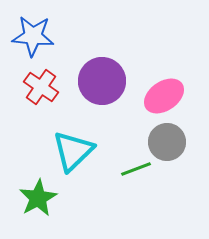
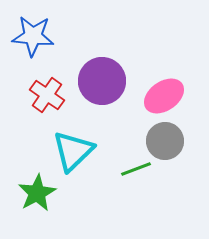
red cross: moved 6 px right, 8 px down
gray circle: moved 2 px left, 1 px up
green star: moved 1 px left, 5 px up
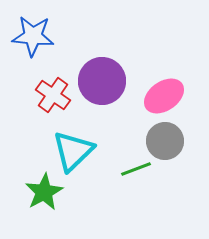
red cross: moved 6 px right
green star: moved 7 px right, 1 px up
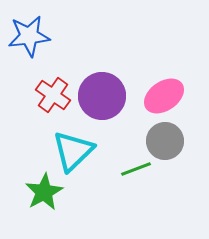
blue star: moved 4 px left; rotated 12 degrees counterclockwise
purple circle: moved 15 px down
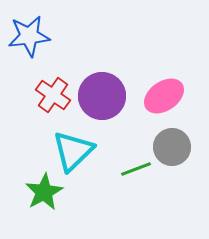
gray circle: moved 7 px right, 6 px down
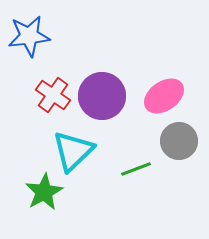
gray circle: moved 7 px right, 6 px up
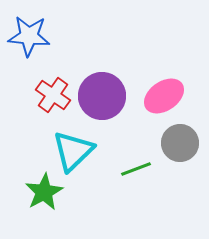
blue star: rotated 12 degrees clockwise
gray circle: moved 1 px right, 2 px down
